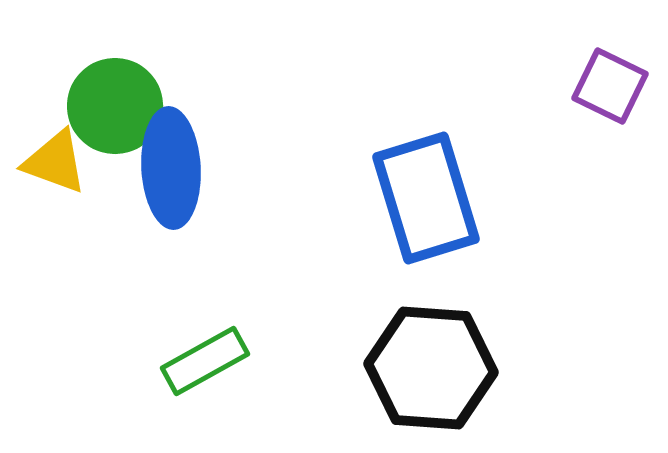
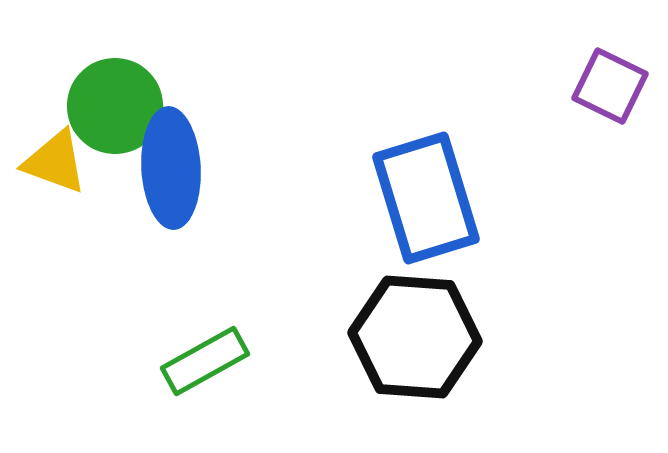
black hexagon: moved 16 px left, 31 px up
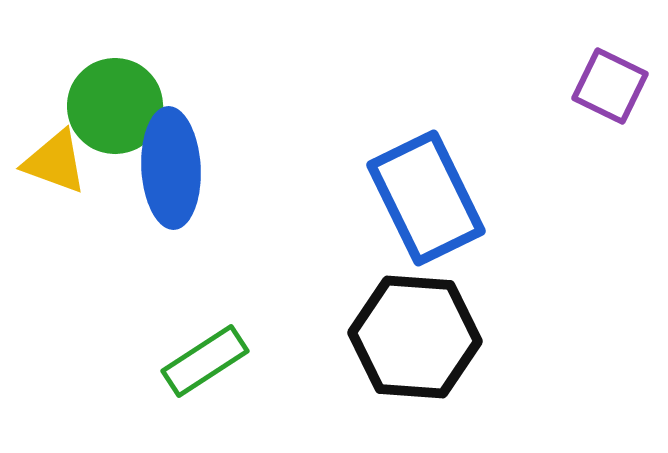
blue rectangle: rotated 9 degrees counterclockwise
green rectangle: rotated 4 degrees counterclockwise
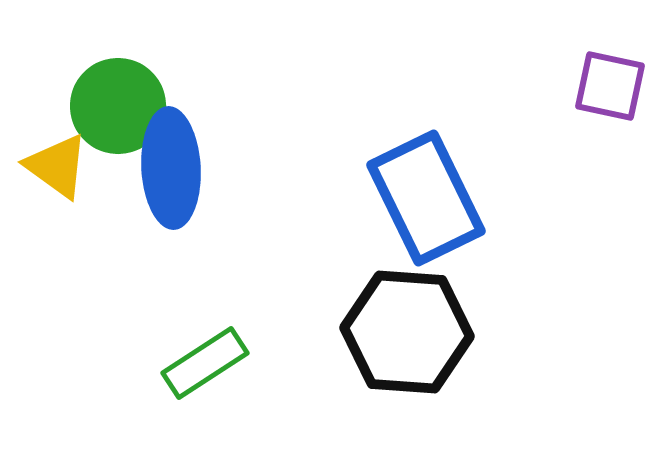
purple square: rotated 14 degrees counterclockwise
green circle: moved 3 px right
yellow triangle: moved 2 px right, 4 px down; rotated 16 degrees clockwise
black hexagon: moved 8 px left, 5 px up
green rectangle: moved 2 px down
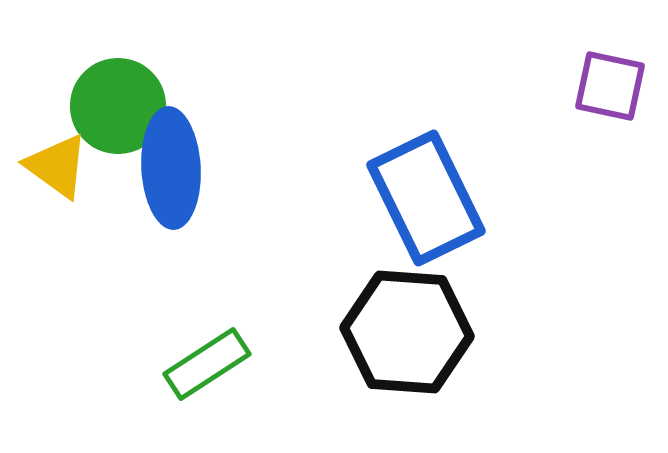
green rectangle: moved 2 px right, 1 px down
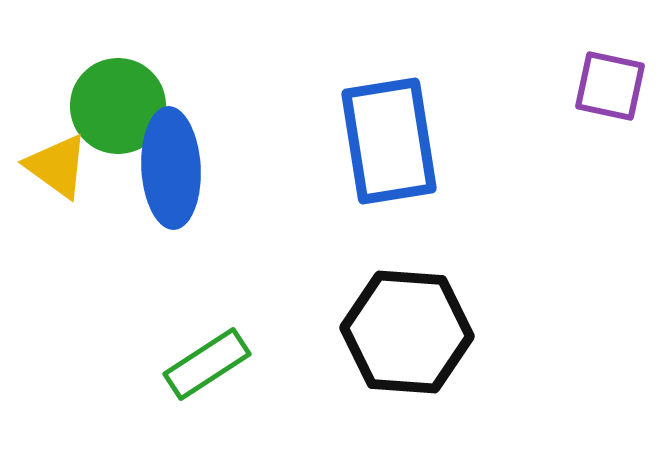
blue rectangle: moved 37 px left, 57 px up; rotated 17 degrees clockwise
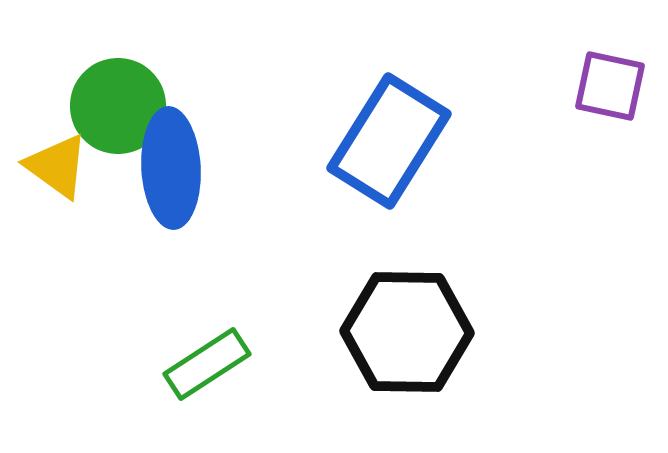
blue rectangle: rotated 41 degrees clockwise
black hexagon: rotated 3 degrees counterclockwise
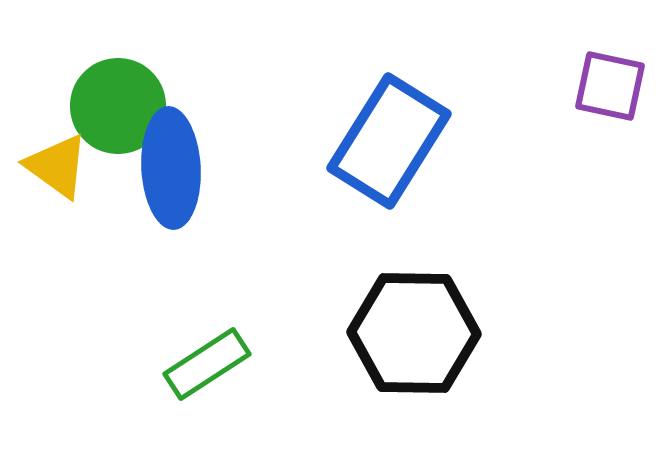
black hexagon: moved 7 px right, 1 px down
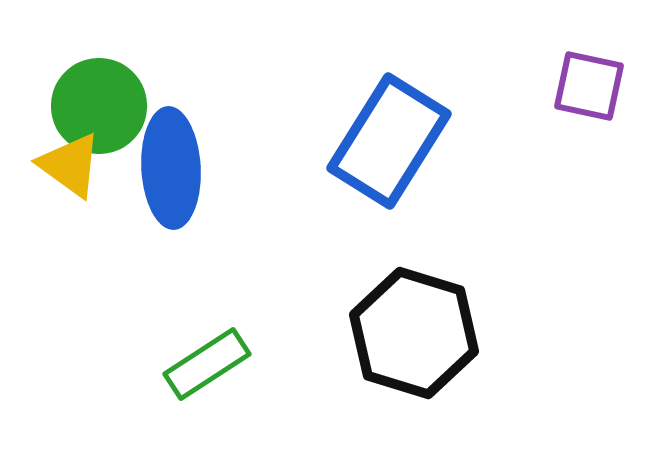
purple square: moved 21 px left
green circle: moved 19 px left
yellow triangle: moved 13 px right, 1 px up
black hexagon: rotated 16 degrees clockwise
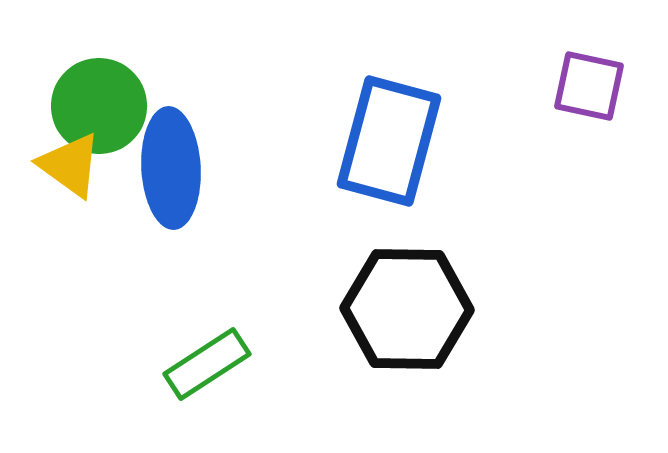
blue rectangle: rotated 17 degrees counterclockwise
black hexagon: moved 7 px left, 24 px up; rotated 16 degrees counterclockwise
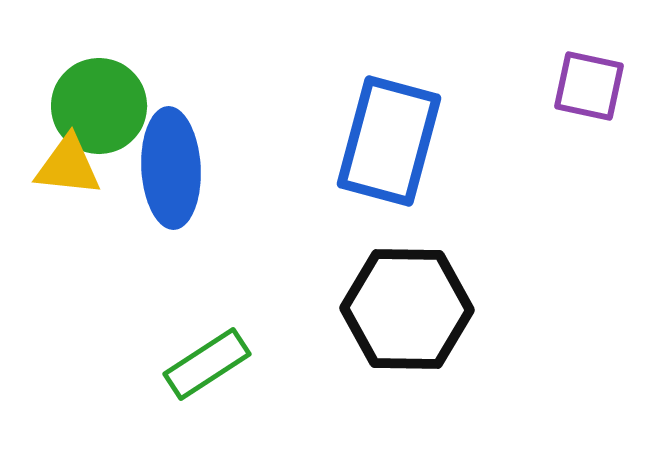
yellow triangle: moved 2 px left, 1 px down; rotated 30 degrees counterclockwise
